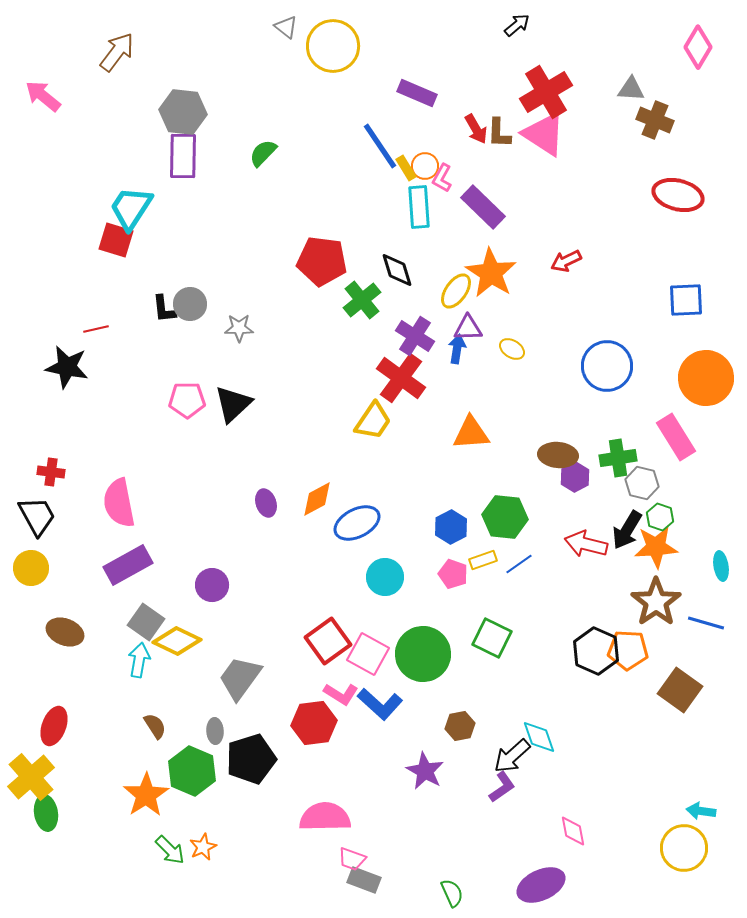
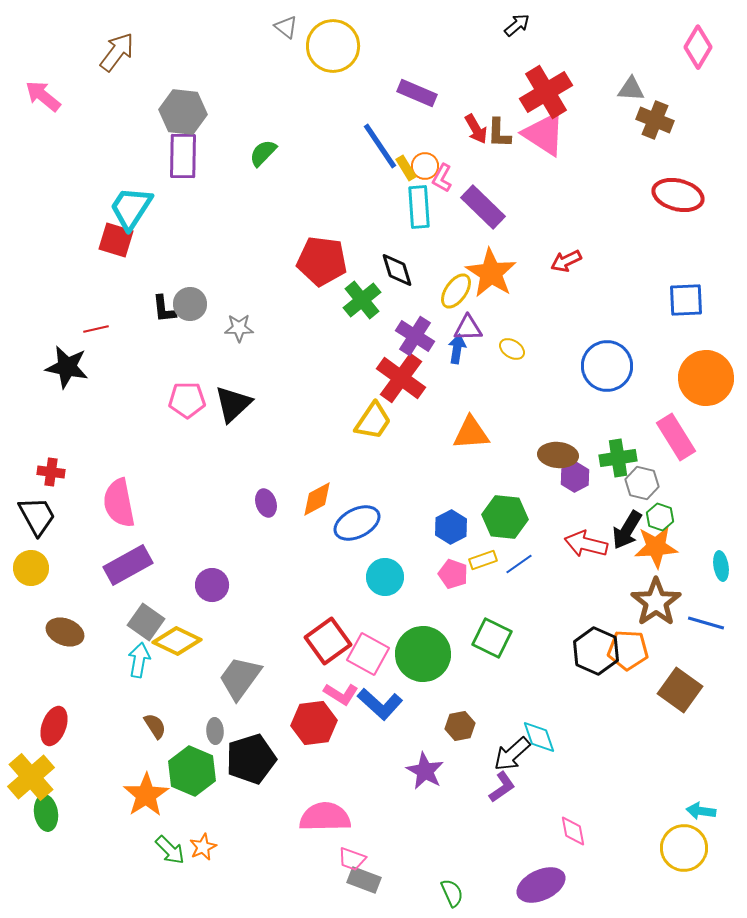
black arrow at (512, 756): moved 2 px up
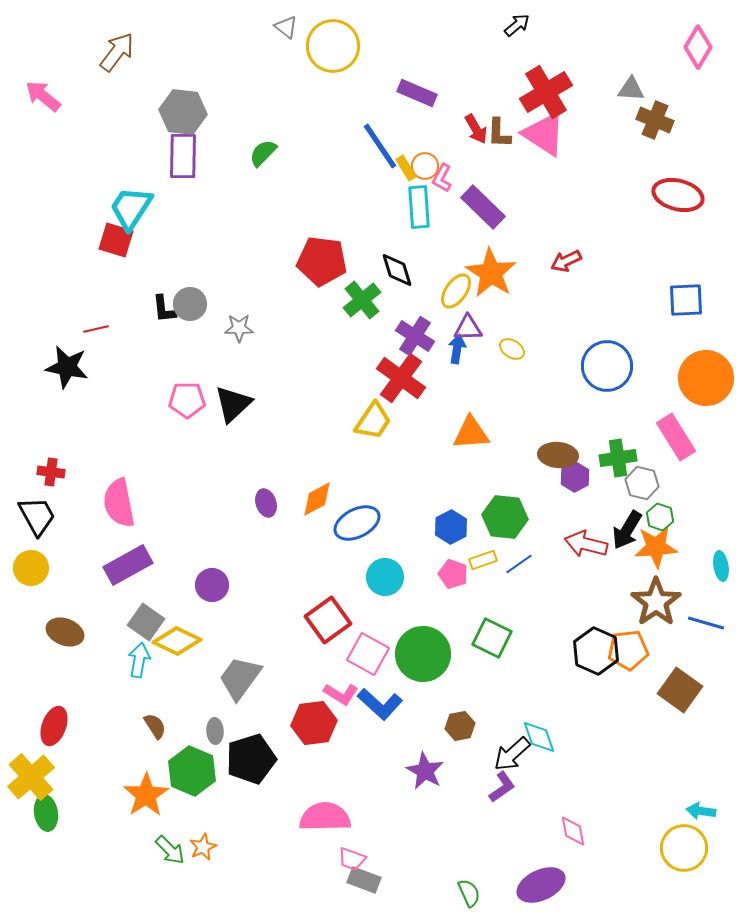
red square at (328, 641): moved 21 px up
orange pentagon at (628, 650): rotated 9 degrees counterclockwise
green semicircle at (452, 893): moved 17 px right
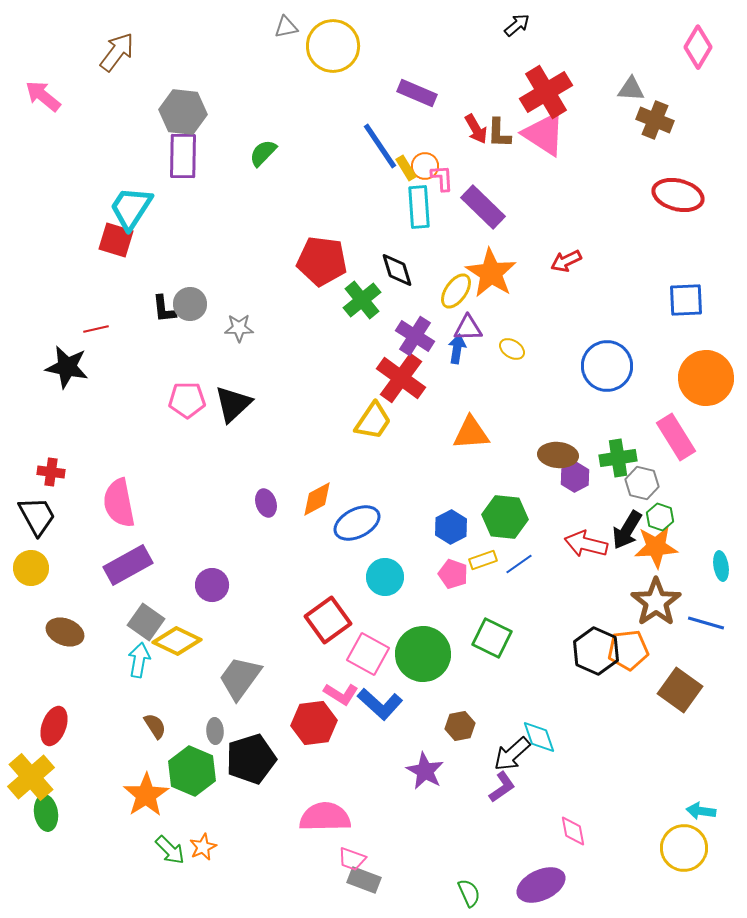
gray triangle at (286, 27): rotated 50 degrees counterclockwise
pink L-shape at (442, 178): rotated 148 degrees clockwise
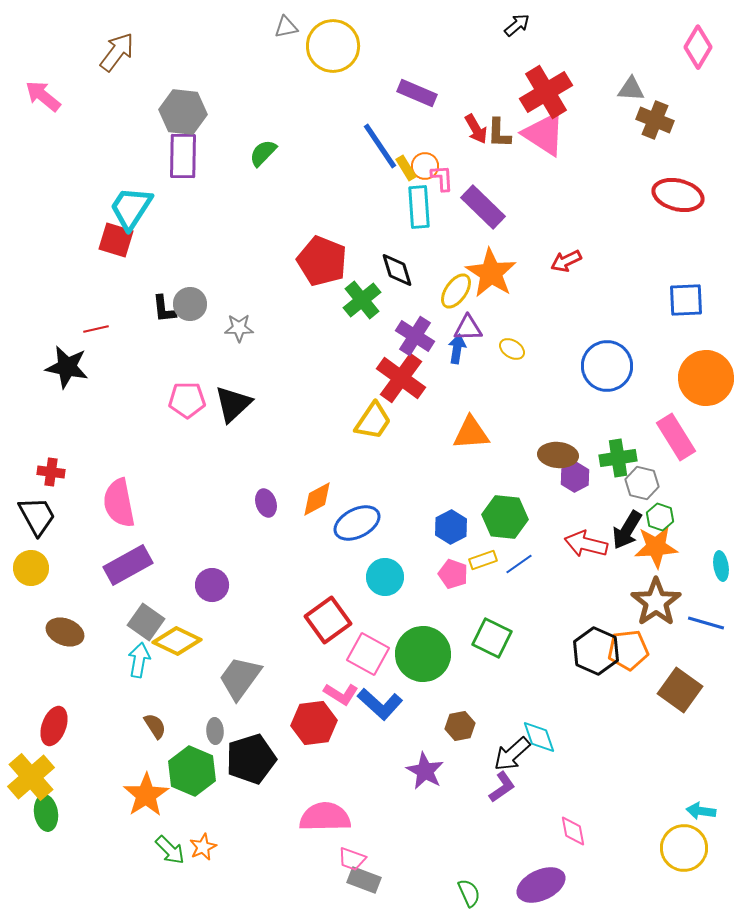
red pentagon at (322, 261): rotated 15 degrees clockwise
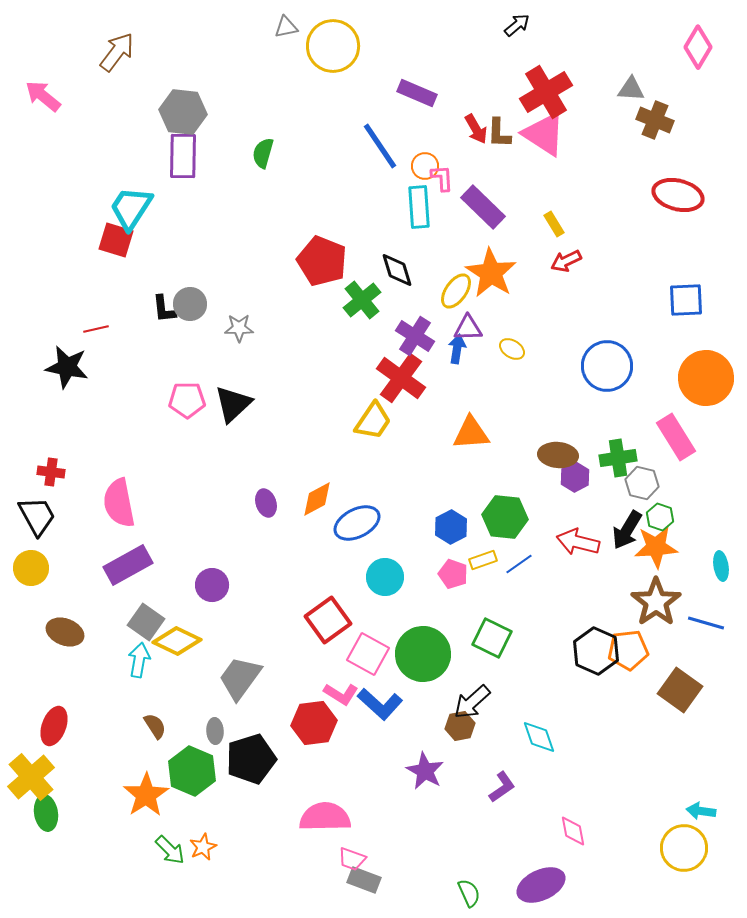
green semicircle at (263, 153): rotated 28 degrees counterclockwise
yellow rectangle at (406, 168): moved 148 px right, 56 px down
red arrow at (586, 544): moved 8 px left, 2 px up
black arrow at (512, 754): moved 40 px left, 52 px up
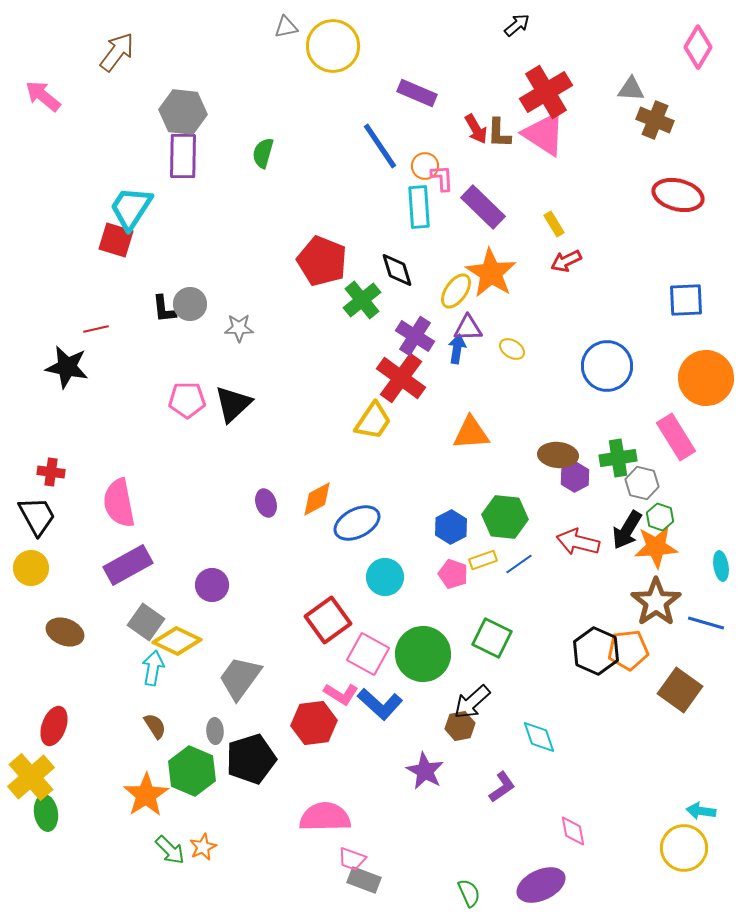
cyan arrow at (139, 660): moved 14 px right, 8 px down
